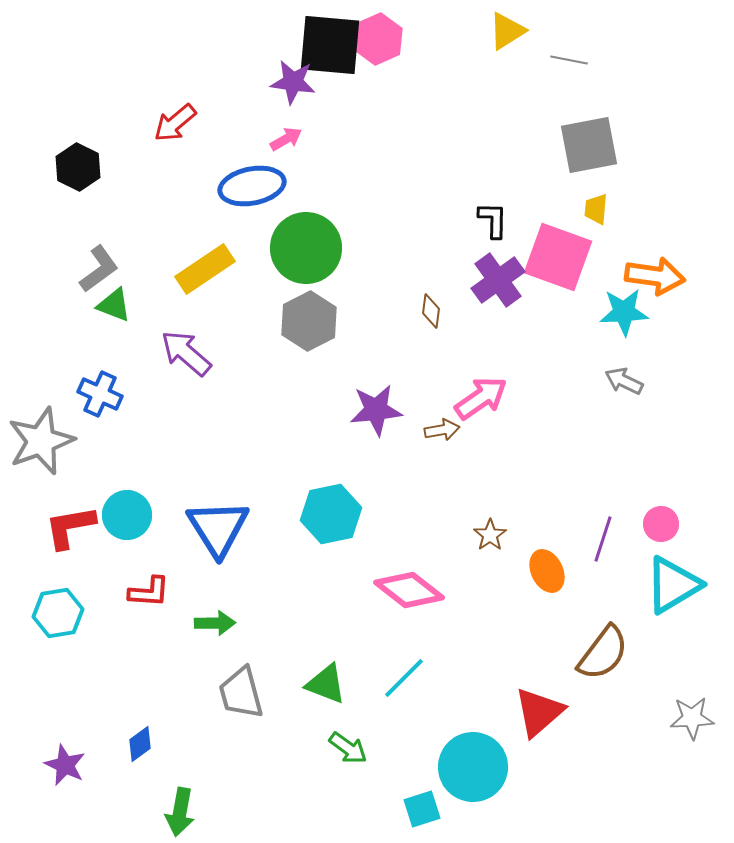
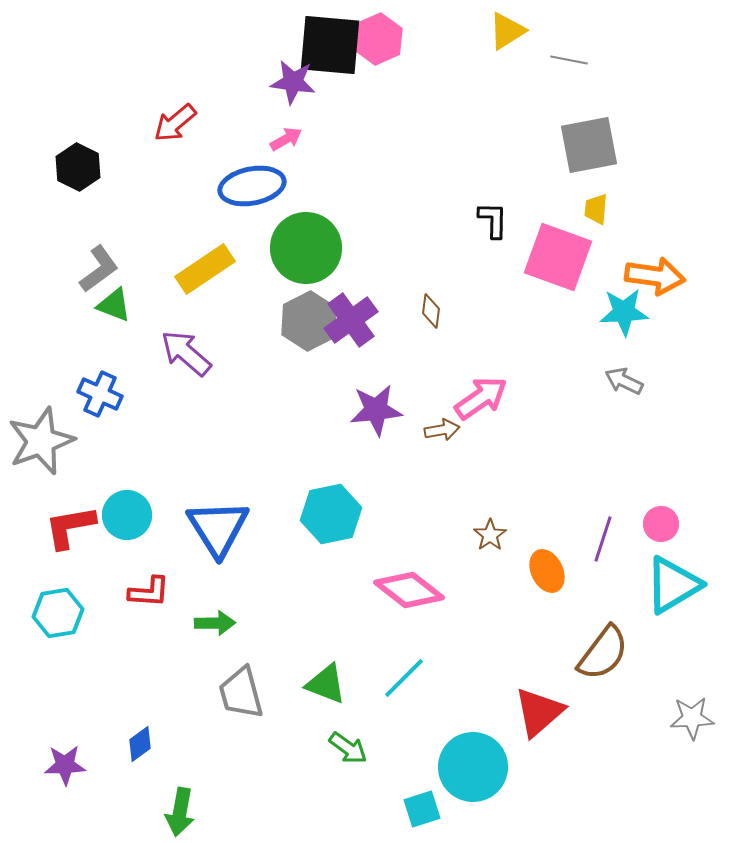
purple cross at (498, 280): moved 147 px left, 40 px down
purple star at (65, 765): rotated 27 degrees counterclockwise
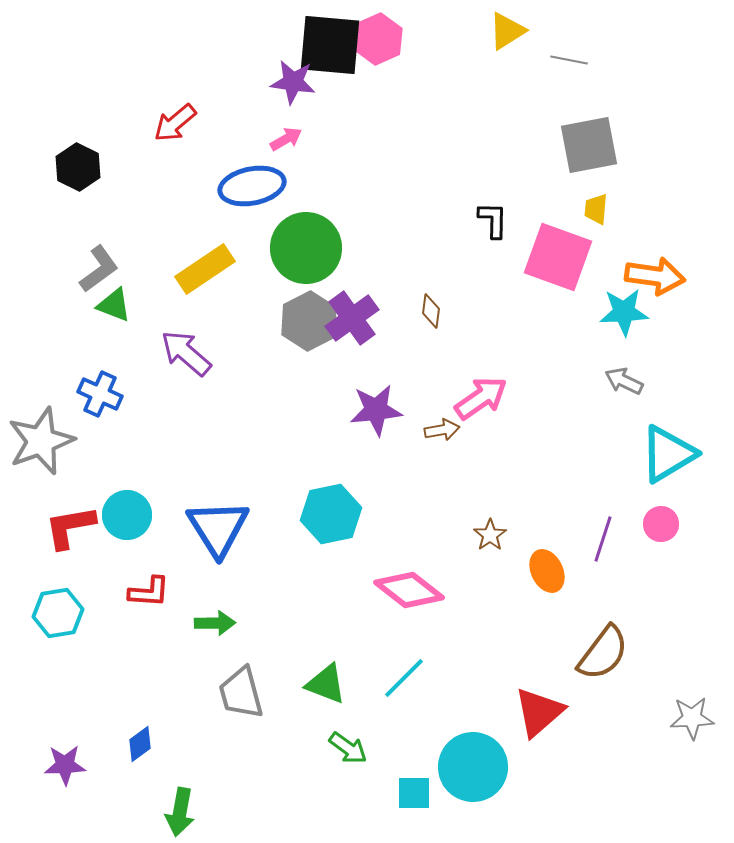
purple cross at (351, 320): moved 1 px right, 2 px up
cyan triangle at (673, 585): moved 5 px left, 131 px up
cyan square at (422, 809): moved 8 px left, 16 px up; rotated 18 degrees clockwise
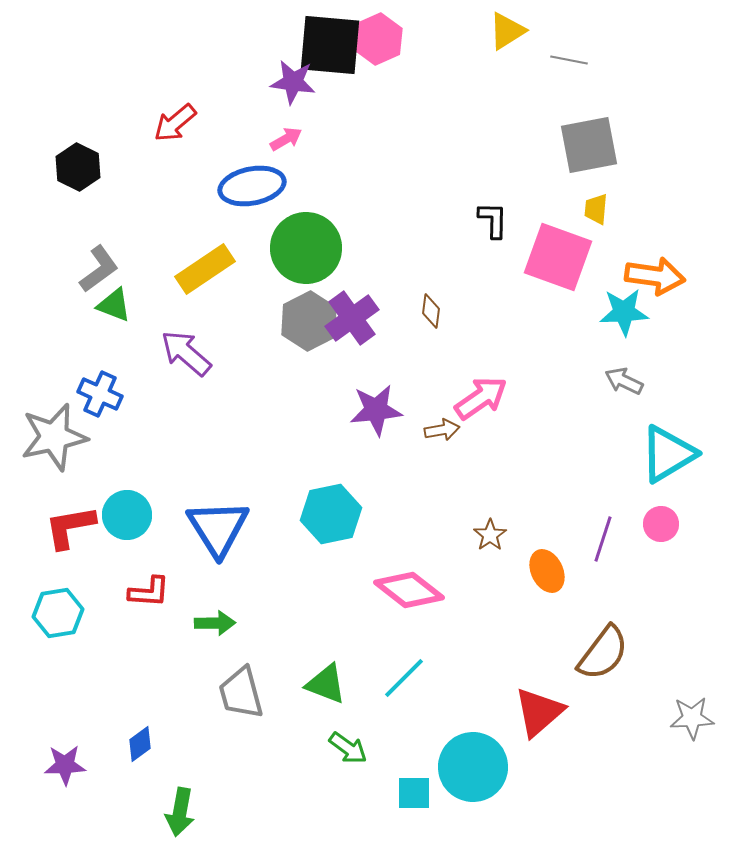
gray star at (41, 441): moved 13 px right, 4 px up; rotated 8 degrees clockwise
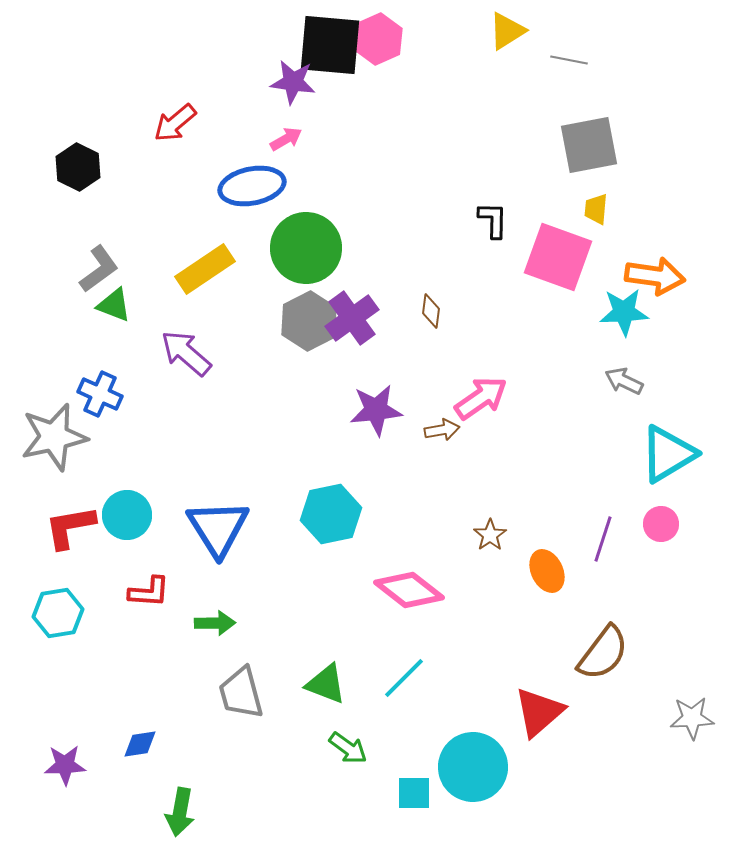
blue diamond at (140, 744): rotated 27 degrees clockwise
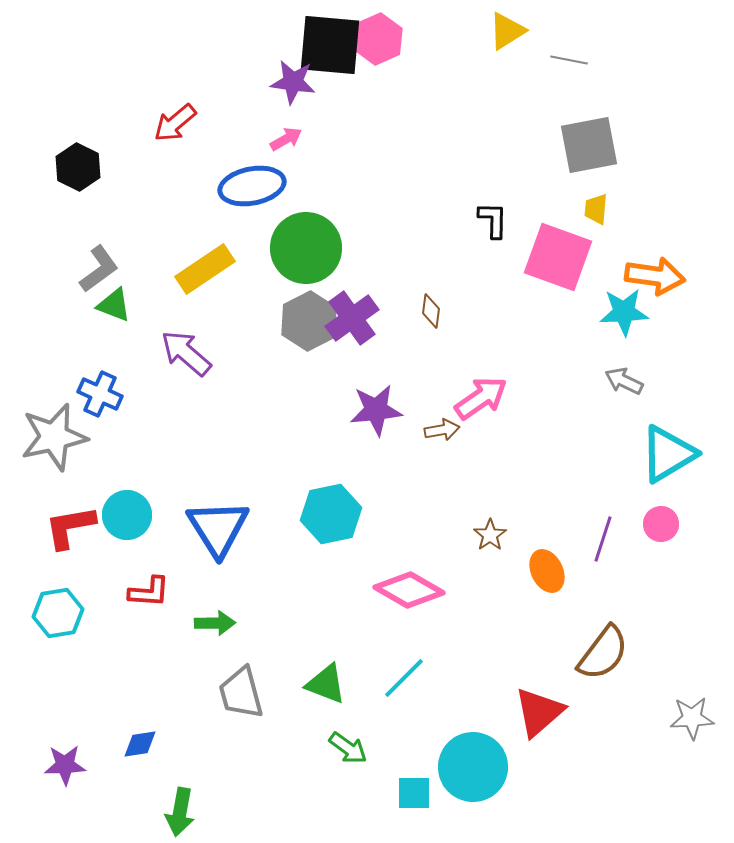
pink diamond at (409, 590): rotated 8 degrees counterclockwise
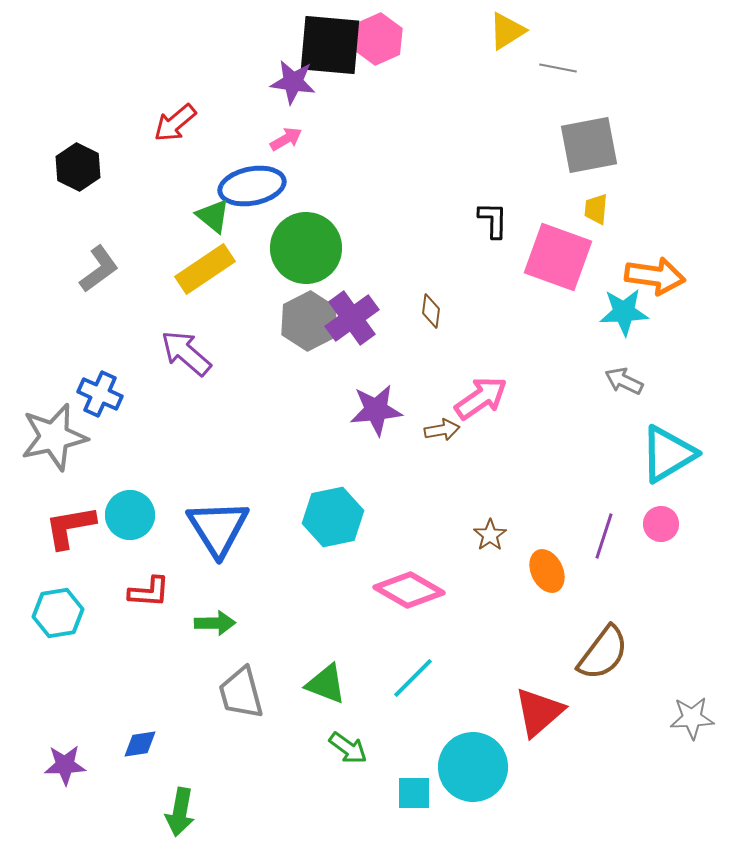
gray line at (569, 60): moved 11 px left, 8 px down
green triangle at (114, 305): moved 99 px right, 89 px up; rotated 18 degrees clockwise
cyan hexagon at (331, 514): moved 2 px right, 3 px down
cyan circle at (127, 515): moved 3 px right
purple line at (603, 539): moved 1 px right, 3 px up
cyan line at (404, 678): moved 9 px right
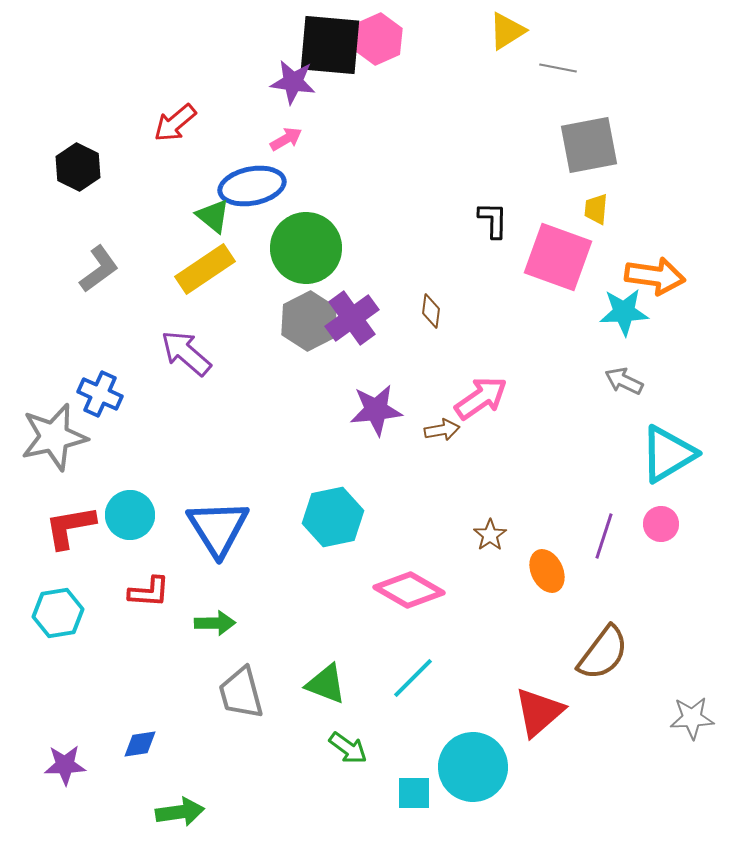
green arrow at (180, 812): rotated 108 degrees counterclockwise
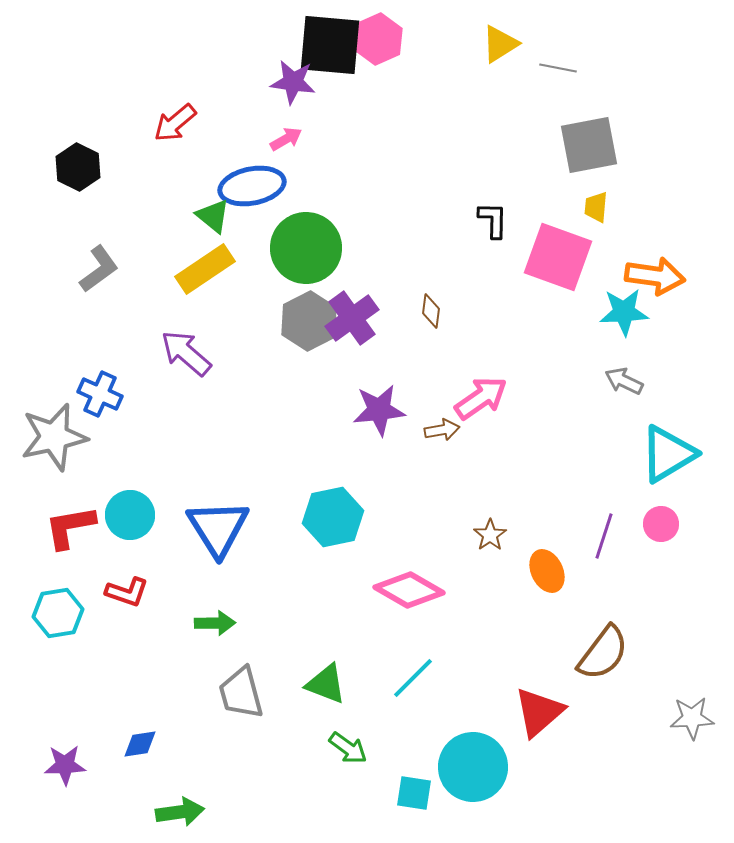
yellow triangle at (507, 31): moved 7 px left, 13 px down
yellow trapezoid at (596, 209): moved 2 px up
purple star at (376, 410): moved 3 px right
red L-shape at (149, 592): moved 22 px left; rotated 15 degrees clockwise
cyan square at (414, 793): rotated 9 degrees clockwise
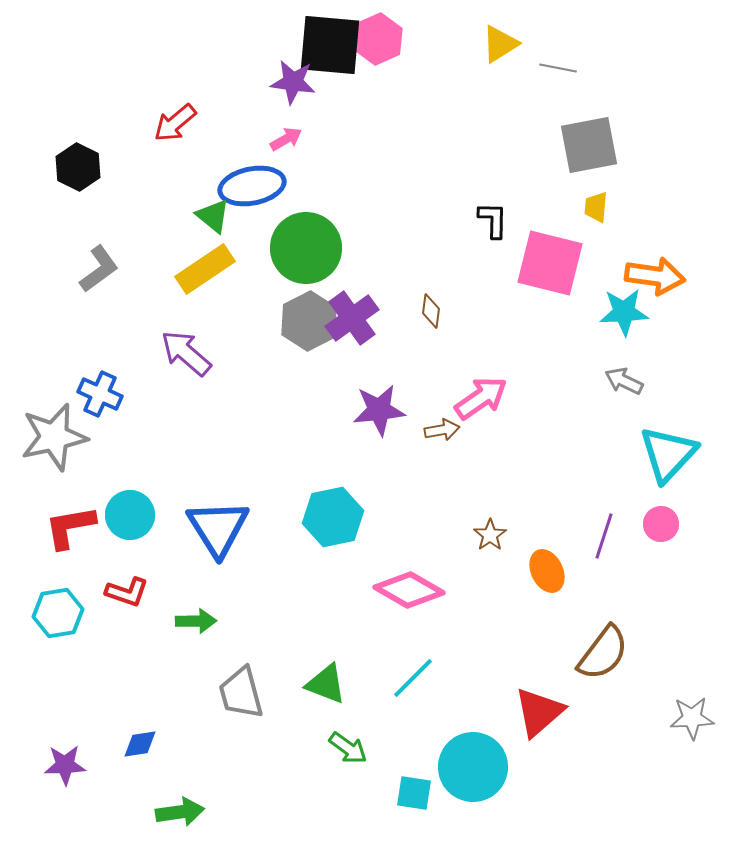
pink square at (558, 257): moved 8 px left, 6 px down; rotated 6 degrees counterclockwise
cyan triangle at (668, 454): rotated 16 degrees counterclockwise
green arrow at (215, 623): moved 19 px left, 2 px up
